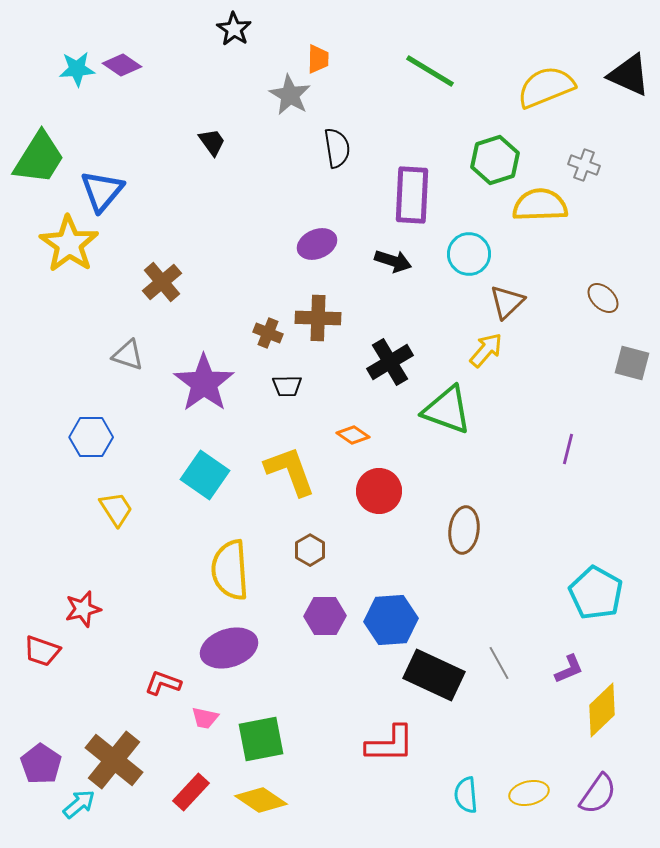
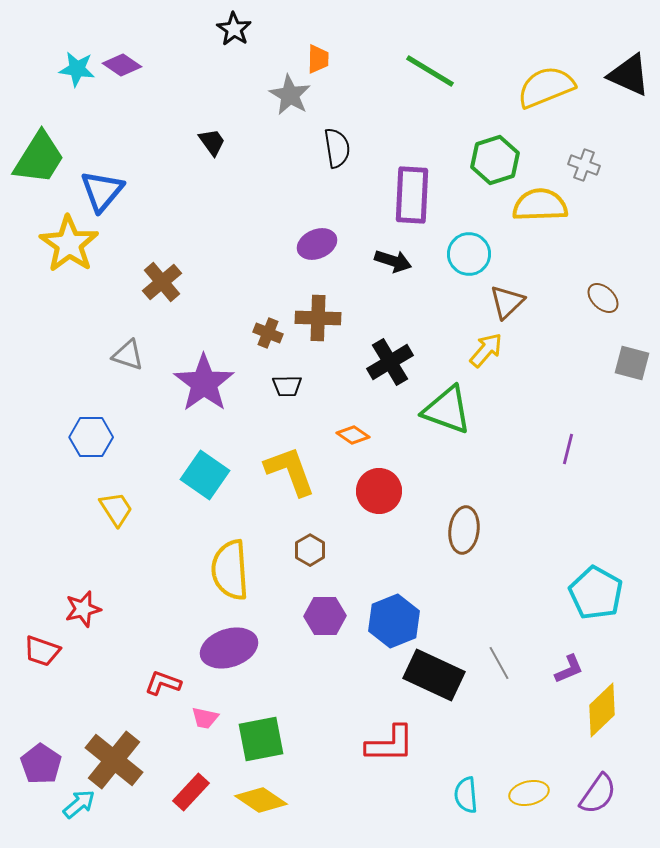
cyan star at (77, 69): rotated 12 degrees clockwise
blue hexagon at (391, 620): moved 3 px right, 1 px down; rotated 18 degrees counterclockwise
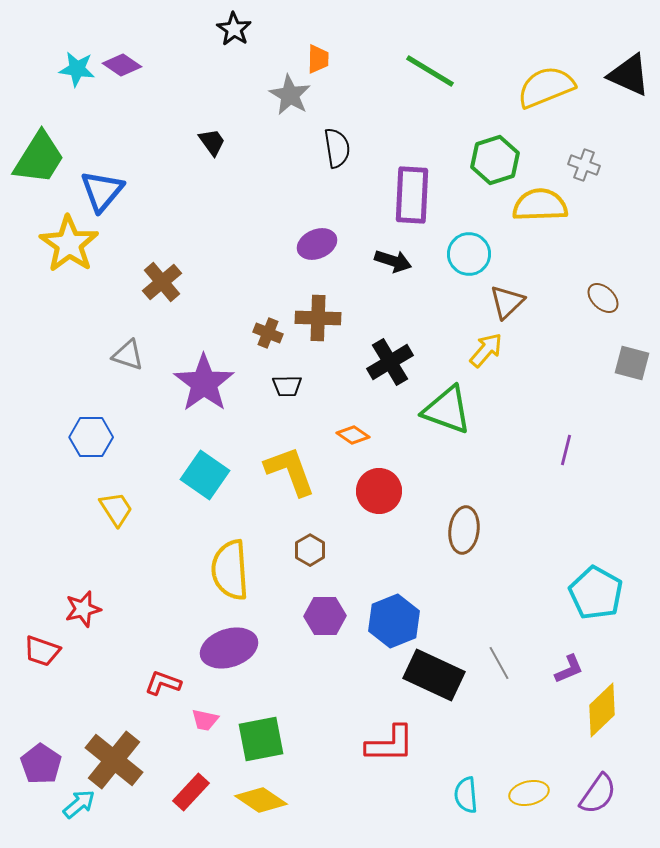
purple line at (568, 449): moved 2 px left, 1 px down
pink trapezoid at (205, 718): moved 2 px down
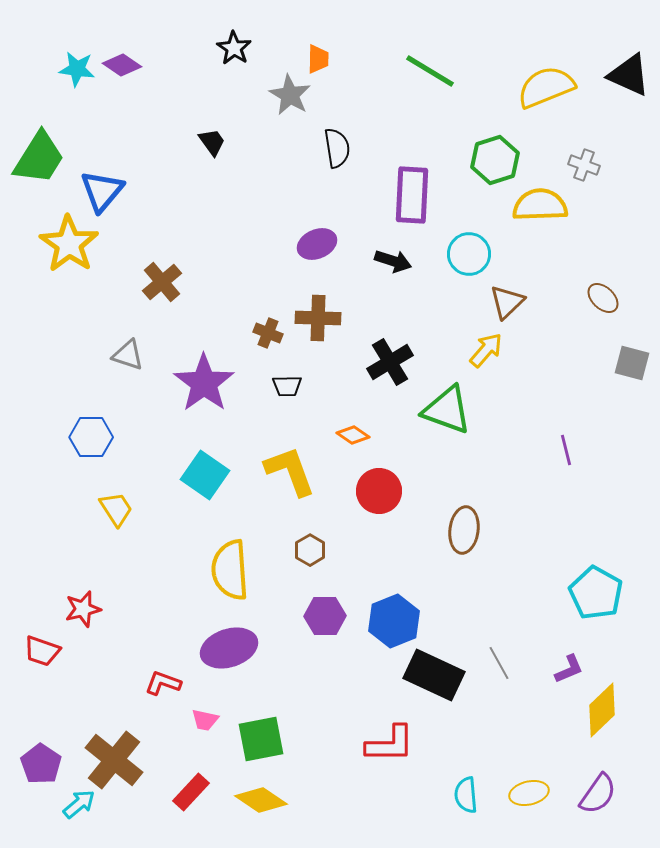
black star at (234, 29): moved 19 px down
purple line at (566, 450): rotated 28 degrees counterclockwise
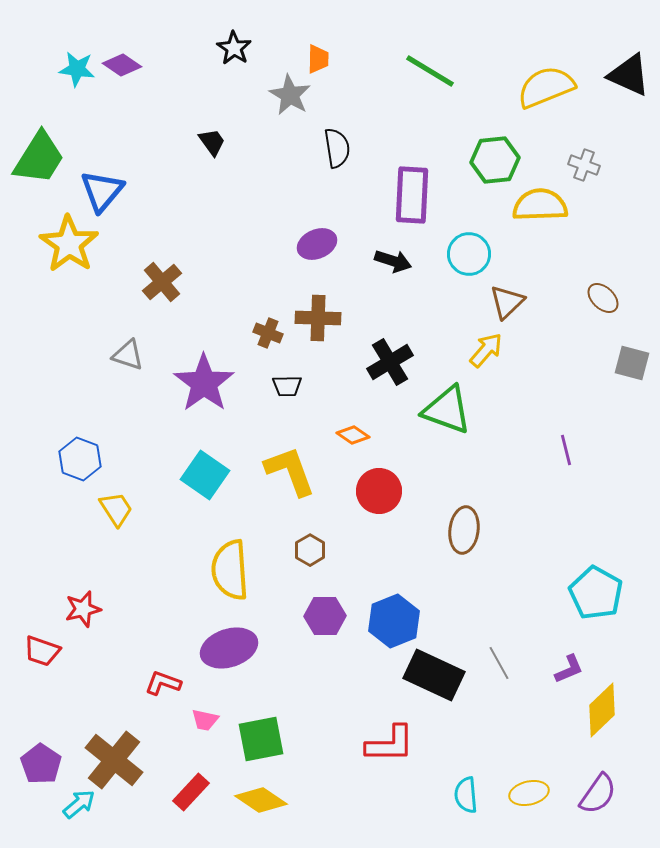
green hexagon at (495, 160): rotated 12 degrees clockwise
blue hexagon at (91, 437): moved 11 px left, 22 px down; rotated 21 degrees clockwise
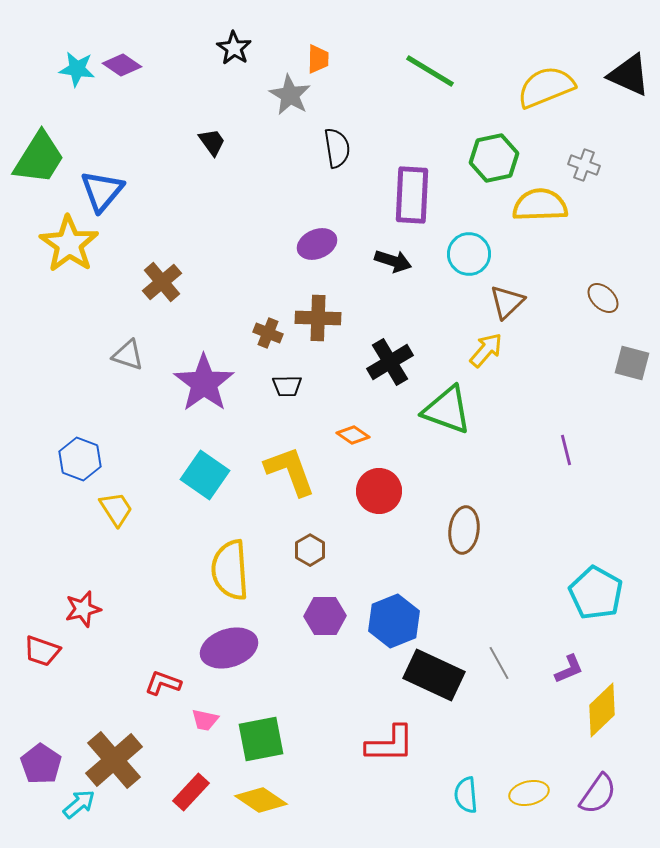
green hexagon at (495, 160): moved 1 px left, 2 px up; rotated 6 degrees counterclockwise
brown cross at (114, 760): rotated 10 degrees clockwise
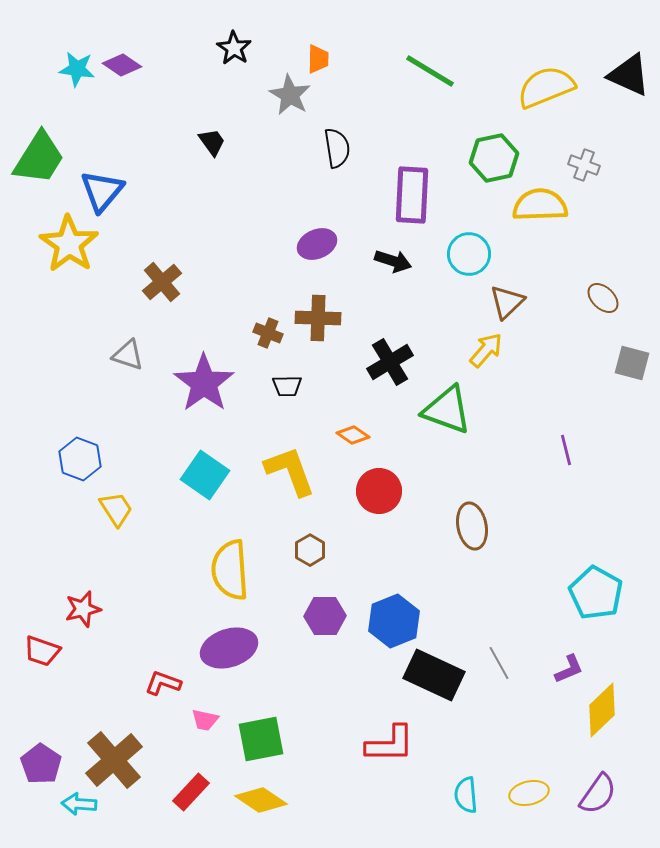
brown ellipse at (464, 530): moved 8 px right, 4 px up; rotated 18 degrees counterclockwise
cyan arrow at (79, 804): rotated 136 degrees counterclockwise
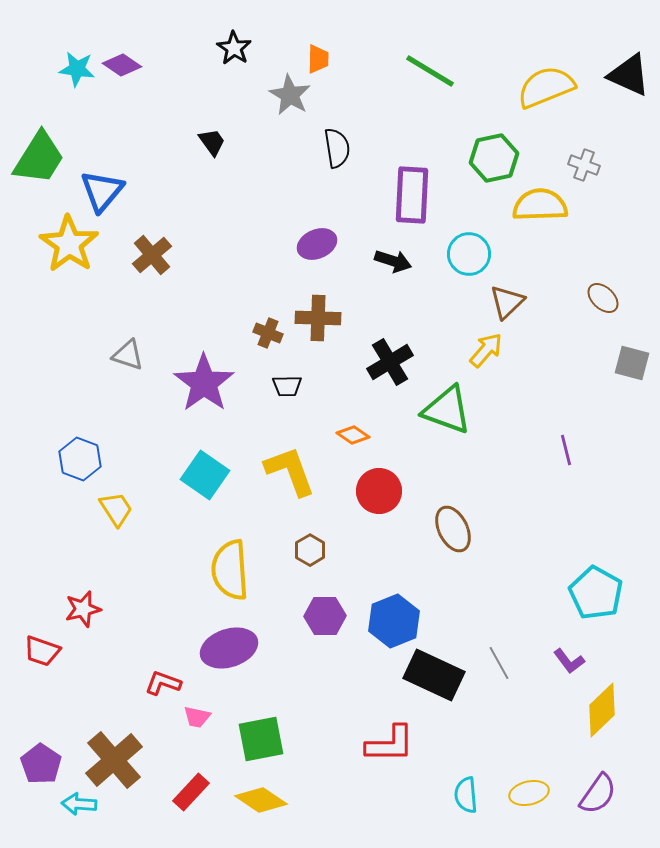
brown cross at (162, 282): moved 10 px left, 27 px up
brown ellipse at (472, 526): moved 19 px left, 3 px down; rotated 15 degrees counterclockwise
purple L-shape at (569, 669): moved 8 px up; rotated 76 degrees clockwise
pink trapezoid at (205, 720): moved 8 px left, 3 px up
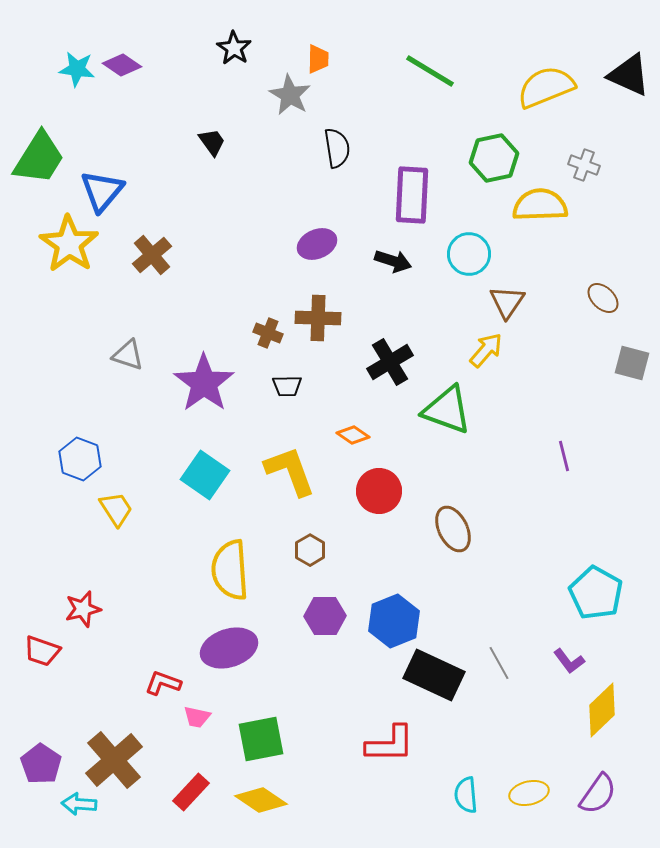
brown triangle at (507, 302): rotated 12 degrees counterclockwise
purple line at (566, 450): moved 2 px left, 6 px down
